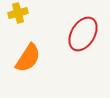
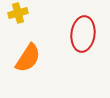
red ellipse: rotated 24 degrees counterclockwise
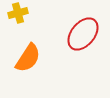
red ellipse: rotated 32 degrees clockwise
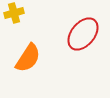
yellow cross: moved 4 px left
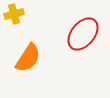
yellow cross: moved 1 px down
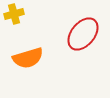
orange semicircle: rotated 40 degrees clockwise
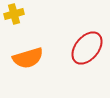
red ellipse: moved 4 px right, 14 px down
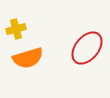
yellow cross: moved 2 px right, 15 px down
